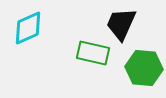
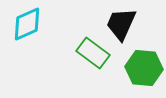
cyan diamond: moved 1 px left, 4 px up
green rectangle: rotated 24 degrees clockwise
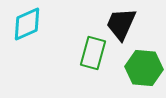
green rectangle: rotated 68 degrees clockwise
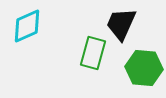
cyan diamond: moved 2 px down
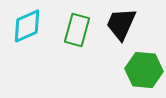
green rectangle: moved 16 px left, 23 px up
green hexagon: moved 2 px down
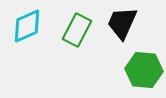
black trapezoid: moved 1 px right, 1 px up
green rectangle: rotated 12 degrees clockwise
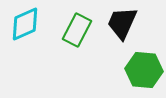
cyan diamond: moved 2 px left, 2 px up
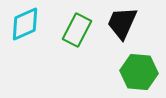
green hexagon: moved 5 px left, 2 px down
